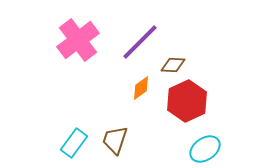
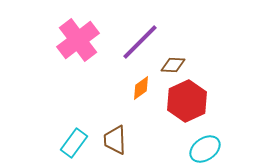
brown trapezoid: rotated 20 degrees counterclockwise
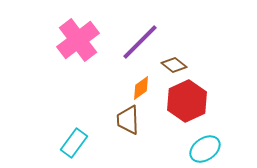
brown diamond: moved 1 px right; rotated 35 degrees clockwise
brown trapezoid: moved 13 px right, 20 px up
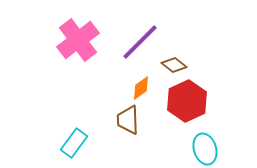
cyan ellipse: rotated 72 degrees counterclockwise
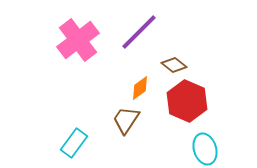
purple line: moved 1 px left, 10 px up
orange diamond: moved 1 px left
red hexagon: rotated 12 degrees counterclockwise
brown trapezoid: moved 2 px left; rotated 36 degrees clockwise
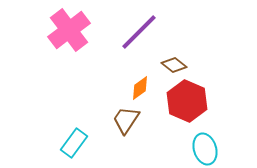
pink cross: moved 9 px left, 10 px up
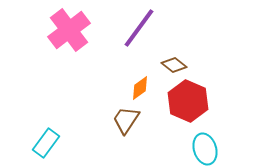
purple line: moved 4 px up; rotated 9 degrees counterclockwise
red hexagon: moved 1 px right
cyan rectangle: moved 28 px left
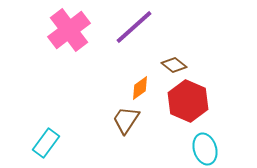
purple line: moved 5 px left, 1 px up; rotated 12 degrees clockwise
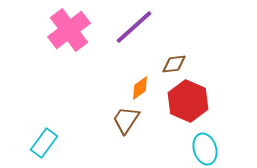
brown diamond: moved 1 px up; rotated 45 degrees counterclockwise
cyan rectangle: moved 2 px left
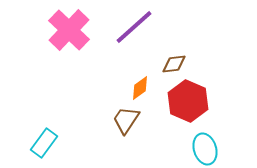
pink cross: rotated 9 degrees counterclockwise
